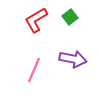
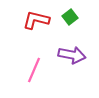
red L-shape: rotated 44 degrees clockwise
purple arrow: moved 1 px left, 4 px up
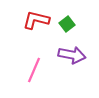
green square: moved 3 px left, 7 px down
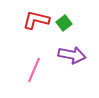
green square: moved 3 px left, 1 px up
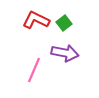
red L-shape: rotated 12 degrees clockwise
purple arrow: moved 7 px left, 2 px up
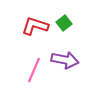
red L-shape: moved 1 px left, 6 px down; rotated 8 degrees counterclockwise
purple arrow: moved 7 px down
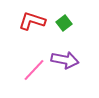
red L-shape: moved 3 px left, 5 px up
pink line: rotated 20 degrees clockwise
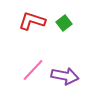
purple arrow: moved 16 px down
pink line: moved 1 px left
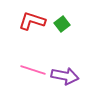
green square: moved 2 px left, 1 px down
pink line: rotated 65 degrees clockwise
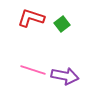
red L-shape: moved 1 px left, 3 px up
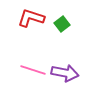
purple arrow: moved 3 px up
